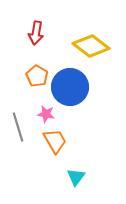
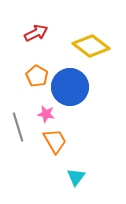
red arrow: rotated 125 degrees counterclockwise
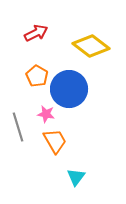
blue circle: moved 1 px left, 2 px down
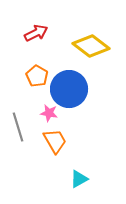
pink star: moved 3 px right, 1 px up
cyan triangle: moved 3 px right, 2 px down; rotated 24 degrees clockwise
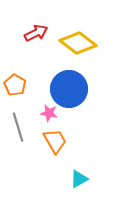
yellow diamond: moved 13 px left, 3 px up
orange pentagon: moved 22 px left, 9 px down
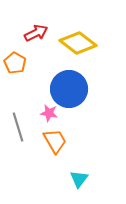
orange pentagon: moved 22 px up
cyan triangle: rotated 24 degrees counterclockwise
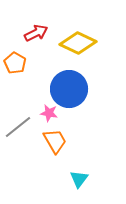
yellow diamond: rotated 12 degrees counterclockwise
gray line: rotated 68 degrees clockwise
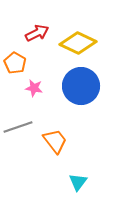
red arrow: moved 1 px right
blue circle: moved 12 px right, 3 px up
pink star: moved 15 px left, 25 px up
gray line: rotated 20 degrees clockwise
orange trapezoid: rotated 8 degrees counterclockwise
cyan triangle: moved 1 px left, 3 px down
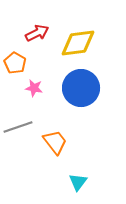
yellow diamond: rotated 33 degrees counterclockwise
blue circle: moved 2 px down
orange trapezoid: moved 1 px down
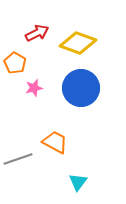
yellow diamond: rotated 27 degrees clockwise
pink star: rotated 24 degrees counterclockwise
gray line: moved 32 px down
orange trapezoid: rotated 24 degrees counterclockwise
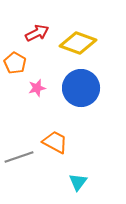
pink star: moved 3 px right
gray line: moved 1 px right, 2 px up
